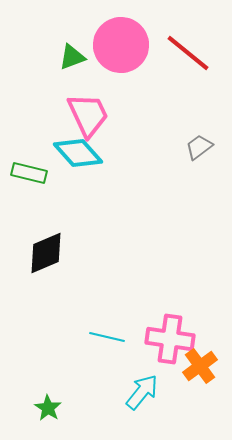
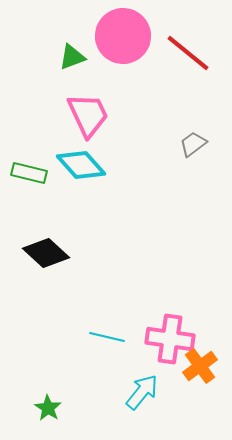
pink circle: moved 2 px right, 9 px up
gray trapezoid: moved 6 px left, 3 px up
cyan diamond: moved 3 px right, 12 px down
black diamond: rotated 66 degrees clockwise
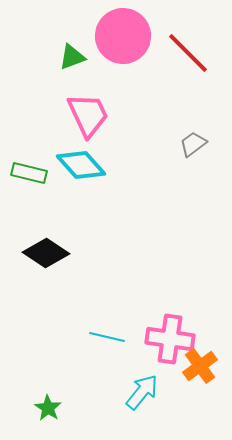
red line: rotated 6 degrees clockwise
black diamond: rotated 9 degrees counterclockwise
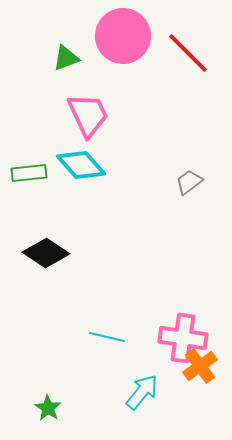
green triangle: moved 6 px left, 1 px down
gray trapezoid: moved 4 px left, 38 px down
green rectangle: rotated 20 degrees counterclockwise
pink cross: moved 13 px right, 1 px up
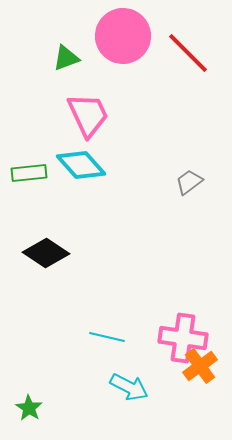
cyan arrow: moved 13 px left, 5 px up; rotated 78 degrees clockwise
green star: moved 19 px left
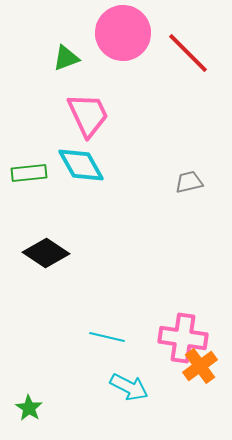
pink circle: moved 3 px up
cyan diamond: rotated 12 degrees clockwise
gray trapezoid: rotated 24 degrees clockwise
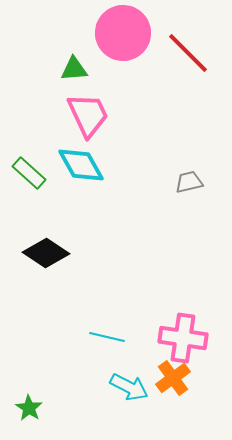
green triangle: moved 8 px right, 11 px down; rotated 16 degrees clockwise
green rectangle: rotated 48 degrees clockwise
orange cross: moved 27 px left, 12 px down
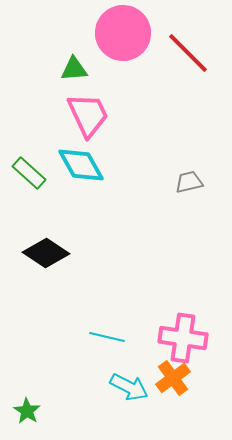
green star: moved 2 px left, 3 px down
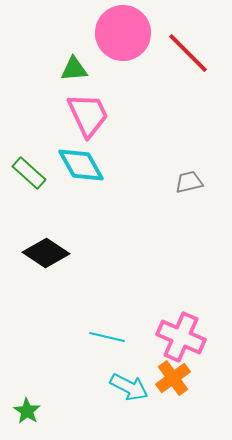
pink cross: moved 2 px left, 1 px up; rotated 15 degrees clockwise
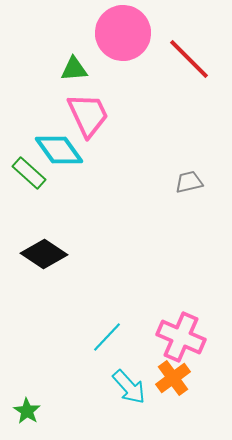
red line: moved 1 px right, 6 px down
cyan diamond: moved 22 px left, 15 px up; rotated 6 degrees counterclockwise
black diamond: moved 2 px left, 1 px down
cyan line: rotated 60 degrees counterclockwise
cyan arrow: rotated 21 degrees clockwise
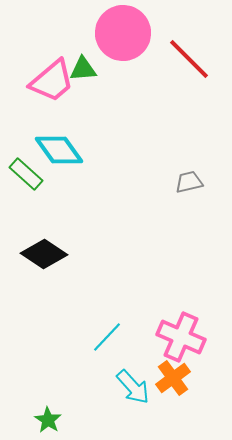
green triangle: moved 9 px right
pink trapezoid: moved 36 px left, 34 px up; rotated 75 degrees clockwise
green rectangle: moved 3 px left, 1 px down
cyan arrow: moved 4 px right
green star: moved 21 px right, 9 px down
